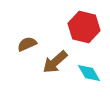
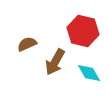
red hexagon: moved 1 px left, 4 px down
brown arrow: rotated 20 degrees counterclockwise
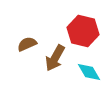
brown arrow: moved 4 px up
cyan diamond: moved 1 px up
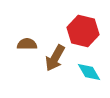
brown semicircle: rotated 24 degrees clockwise
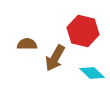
cyan diamond: moved 3 px right, 1 px down; rotated 15 degrees counterclockwise
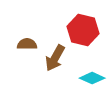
red hexagon: moved 1 px up
cyan diamond: moved 5 px down; rotated 20 degrees counterclockwise
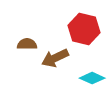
red hexagon: moved 1 px right, 1 px up
brown arrow: rotated 36 degrees clockwise
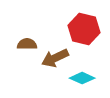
cyan diamond: moved 10 px left
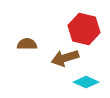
brown arrow: moved 10 px right; rotated 8 degrees clockwise
cyan diamond: moved 4 px right, 4 px down
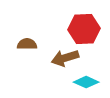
red hexagon: rotated 16 degrees counterclockwise
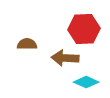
brown arrow: rotated 20 degrees clockwise
